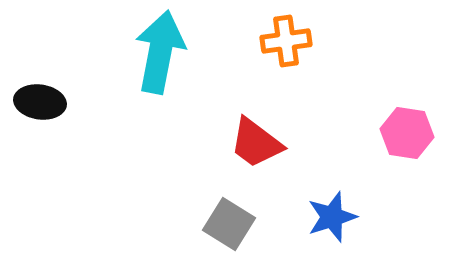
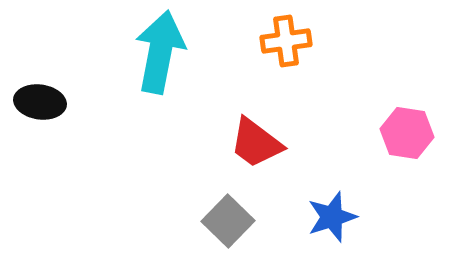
gray square: moved 1 px left, 3 px up; rotated 12 degrees clockwise
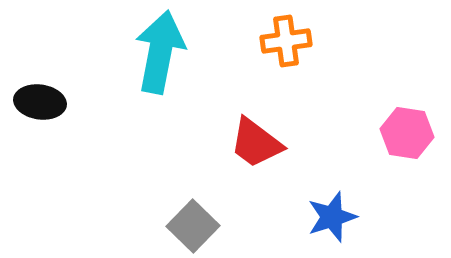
gray square: moved 35 px left, 5 px down
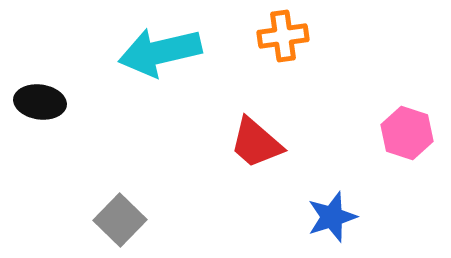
orange cross: moved 3 px left, 5 px up
cyan arrow: rotated 114 degrees counterclockwise
pink hexagon: rotated 9 degrees clockwise
red trapezoid: rotated 4 degrees clockwise
gray square: moved 73 px left, 6 px up
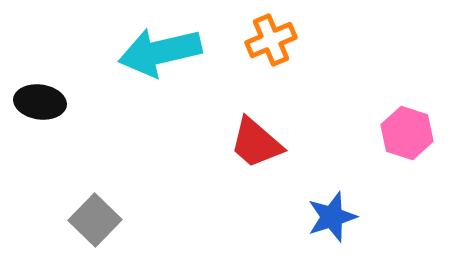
orange cross: moved 12 px left, 4 px down; rotated 15 degrees counterclockwise
gray square: moved 25 px left
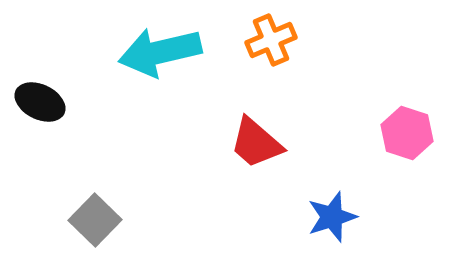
black ellipse: rotated 18 degrees clockwise
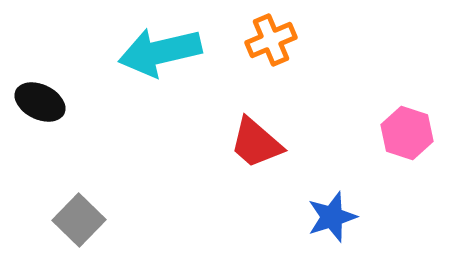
gray square: moved 16 px left
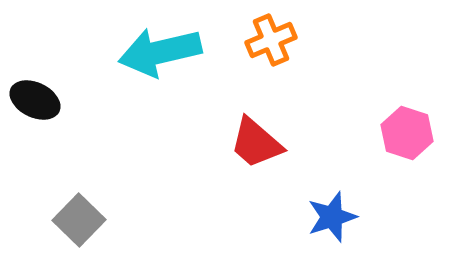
black ellipse: moved 5 px left, 2 px up
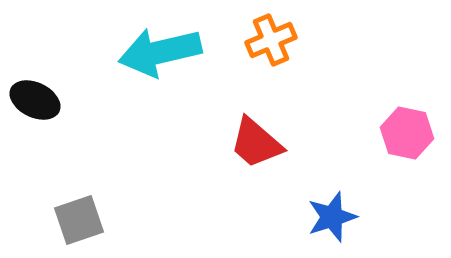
pink hexagon: rotated 6 degrees counterclockwise
gray square: rotated 27 degrees clockwise
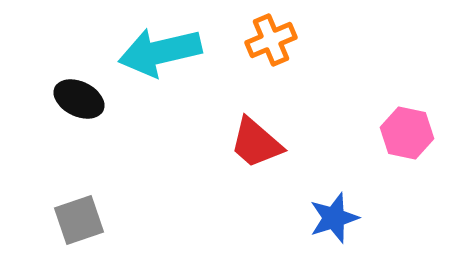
black ellipse: moved 44 px right, 1 px up
blue star: moved 2 px right, 1 px down
